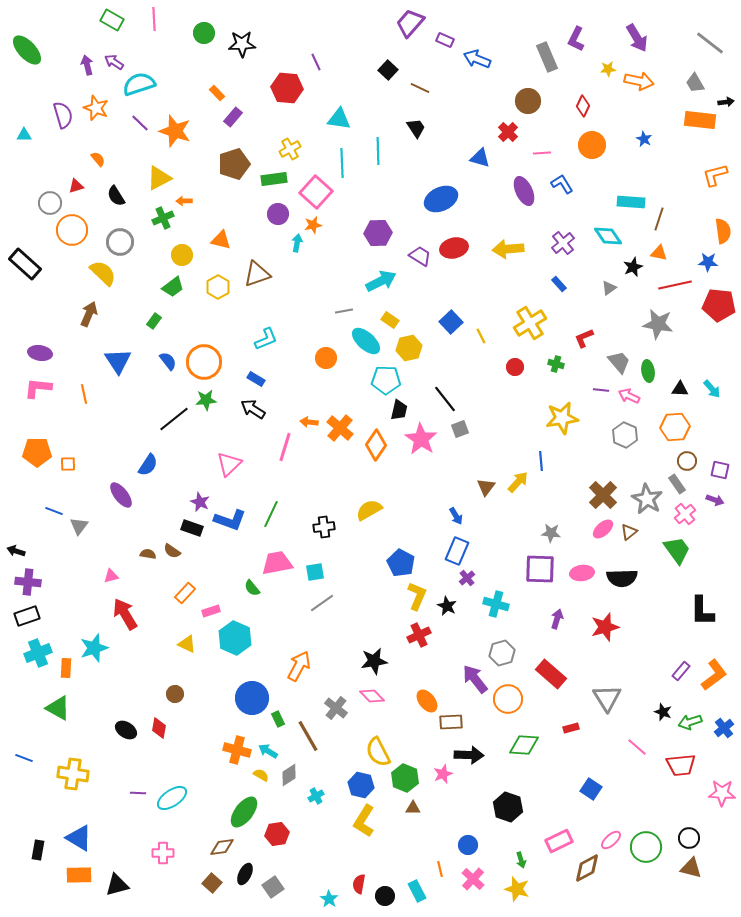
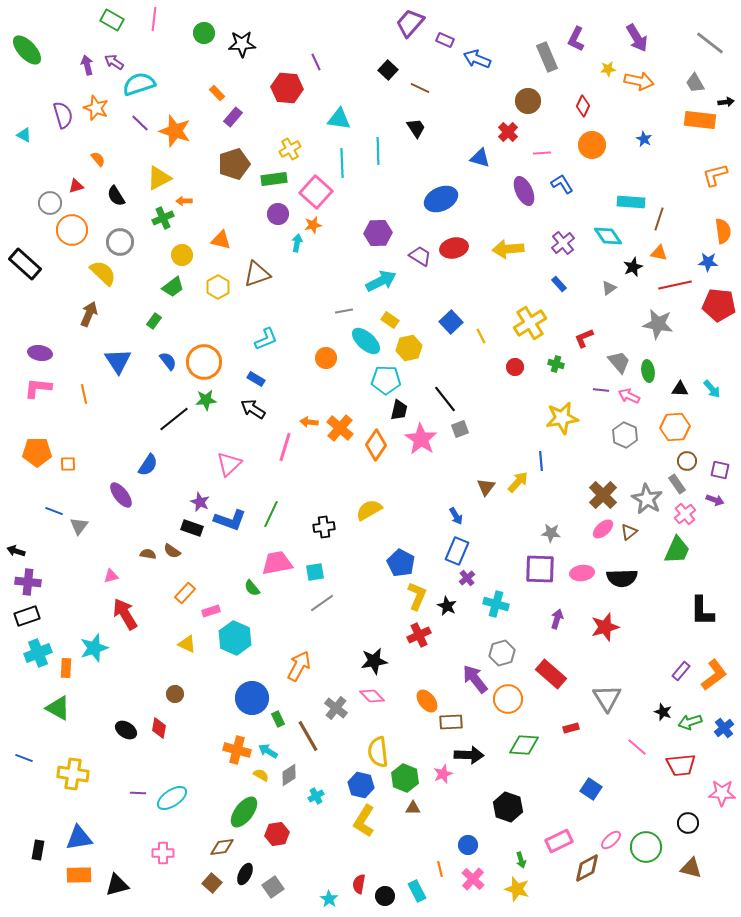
pink line at (154, 19): rotated 10 degrees clockwise
cyan triangle at (24, 135): rotated 28 degrees clockwise
green trapezoid at (677, 550): rotated 60 degrees clockwise
yellow semicircle at (378, 752): rotated 20 degrees clockwise
blue triangle at (79, 838): rotated 40 degrees counterclockwise
black circle at (689, 838): moved 1 px left, 15 px up
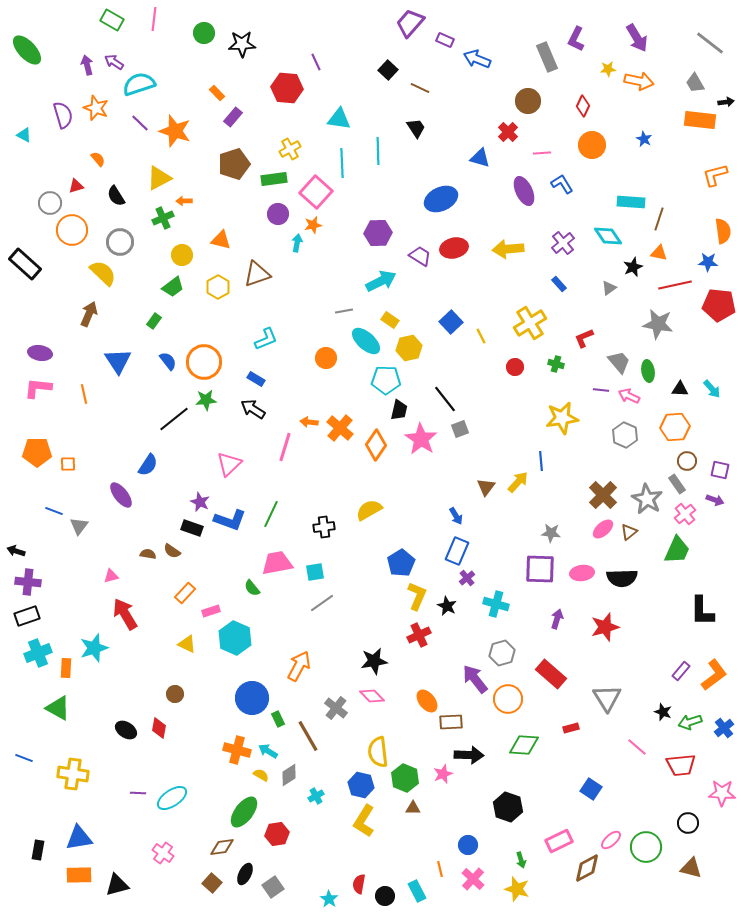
blue pentagon at (401, 563): rotated 12 degrees clockwise
pink cross at (163, 853): rotated 35 degrees clockwise
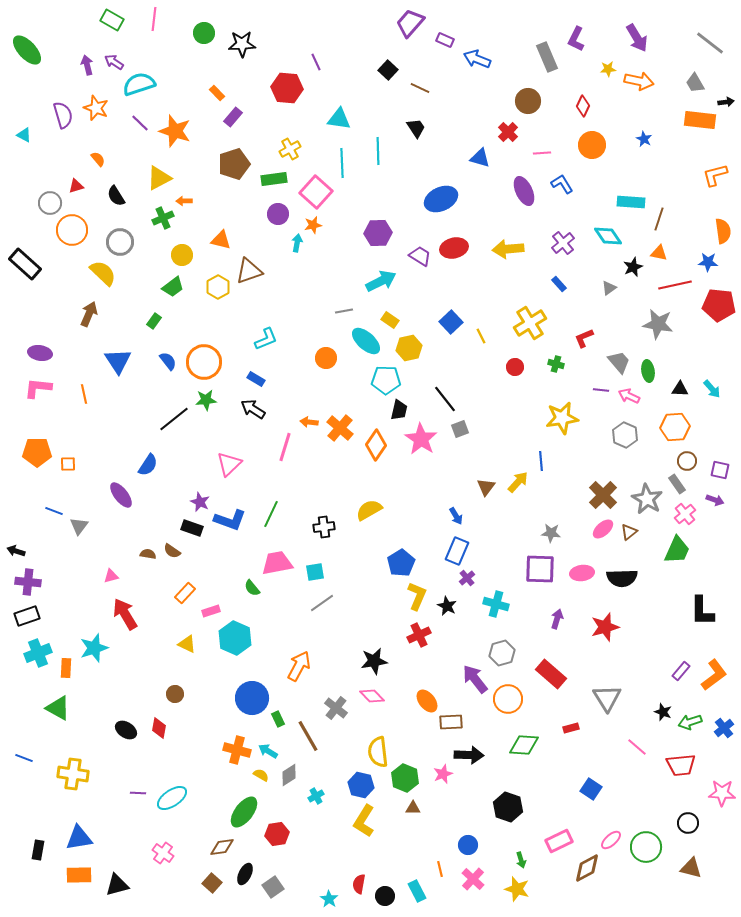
brown triangle at (257, 274): moved 8 px left, 3 px up
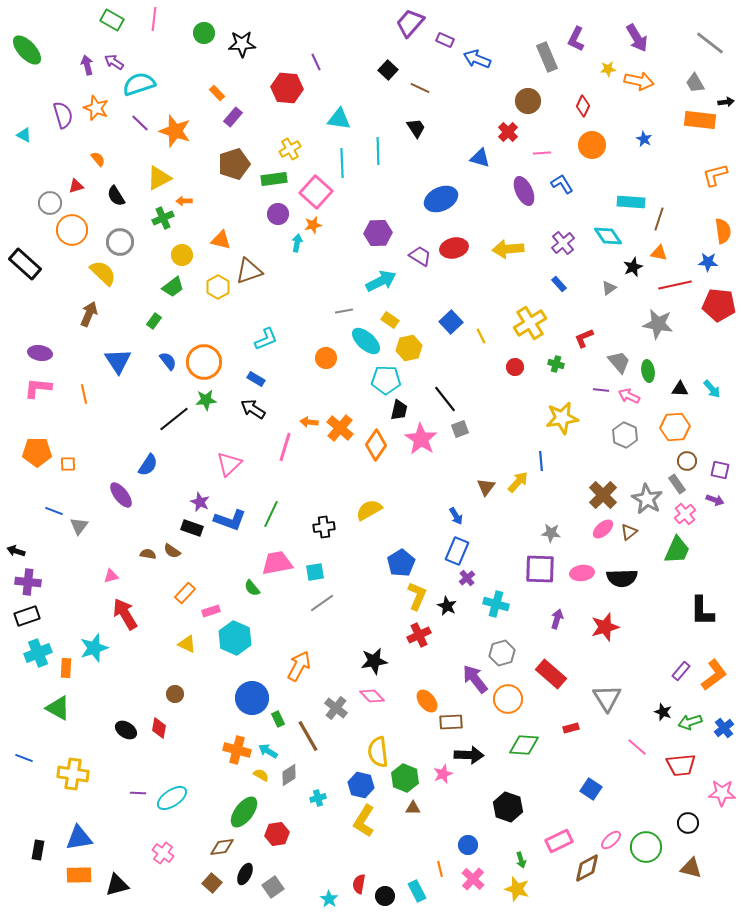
cyan cross at (316, 796): moved 2 px right, 2 px down; rotated 14 degrees clockwise
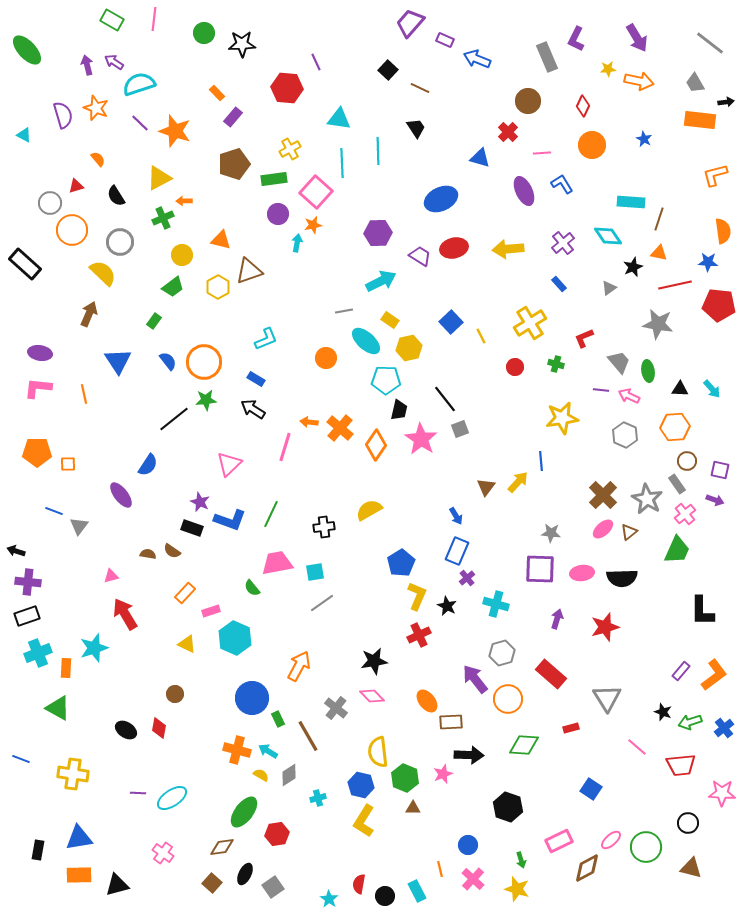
blue line at (24, 758): moved 3 px left, 1 px down
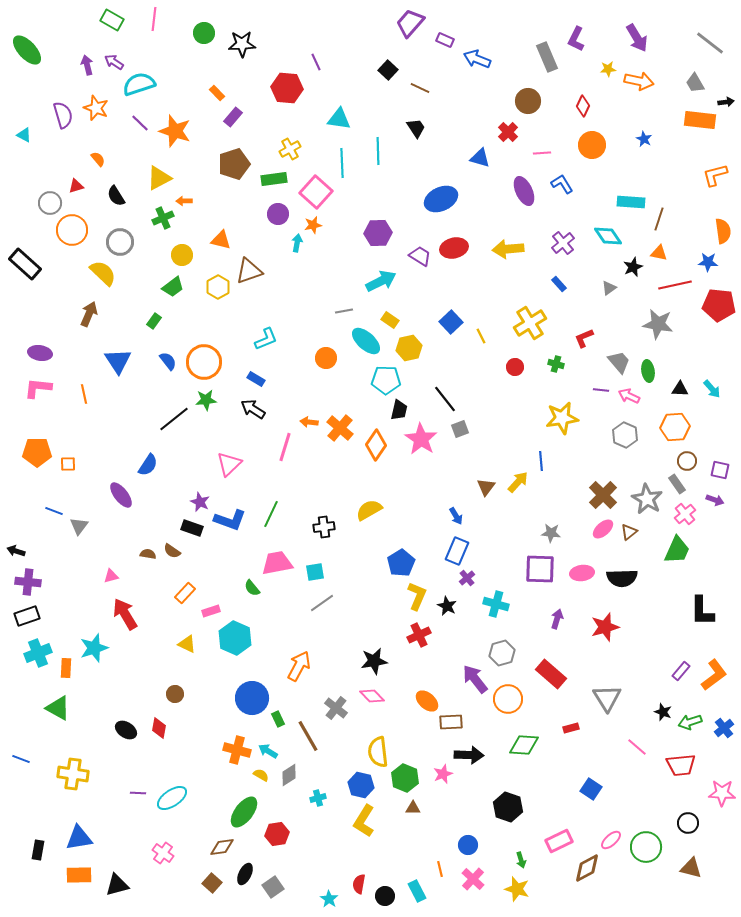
orange ellipse at (427, 701): rotated 10 degrees counterclockwise
